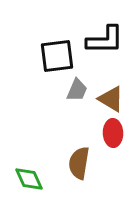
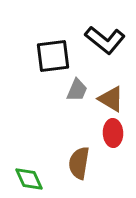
black L-shape: rotated 39 degrees clockwise
black square: moved 4 px left
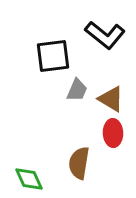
black L-shape: moved 5 px up
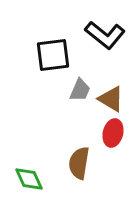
black square: moved 1 px up
gray trapezoid: moved 3 px right
red ellipse: rotated 16 degrees clockwise
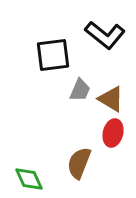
brown semicircle: rotated 12 degrees clockwise
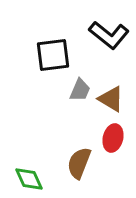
black L-shape: moved 4 px right
red ellipse: moved 5 px down
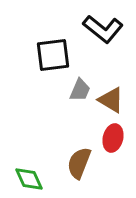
black L-shape: moved 6 px left, 6 px up
brown triangle: moved 1 px down
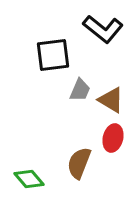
green diamond: rotated 16 degrees counterclockwise
